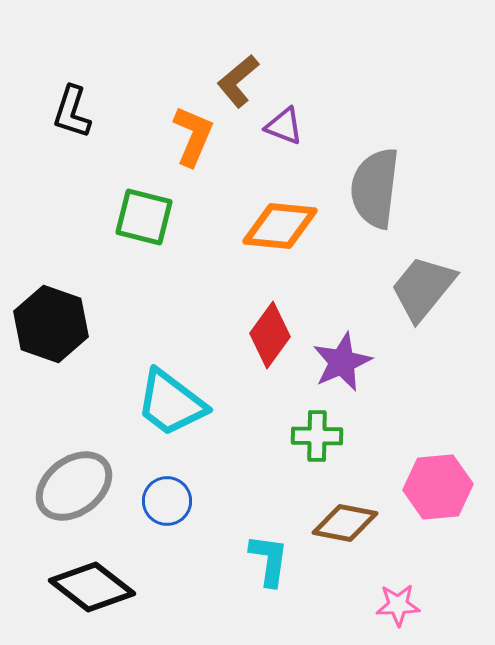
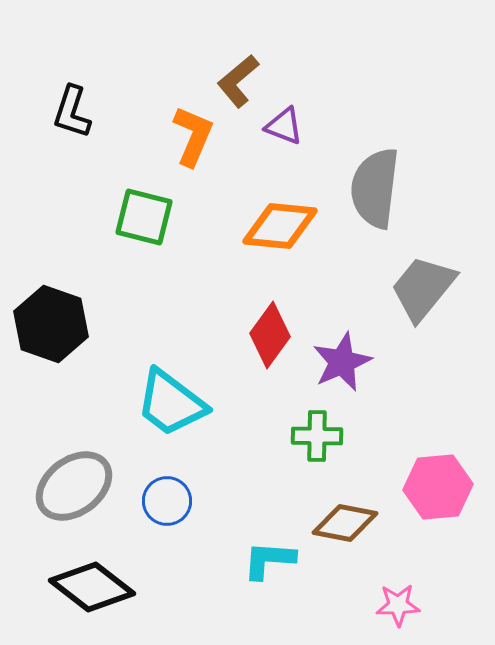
cyan L-shape: rotated 94 degrees counterclockwise
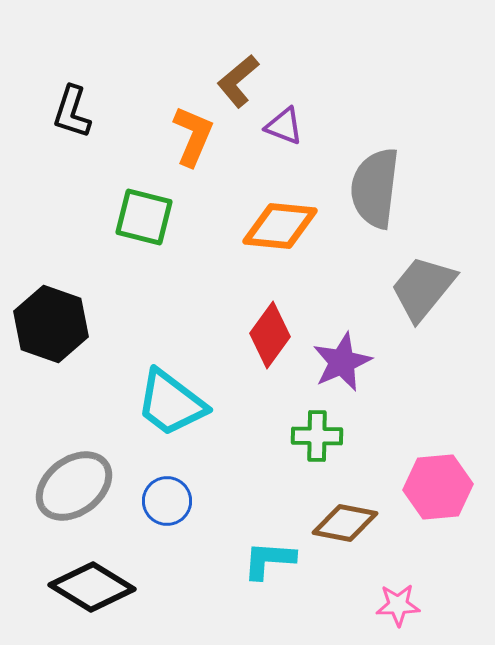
black diamond: rotated 6 degrees counterclockwise
